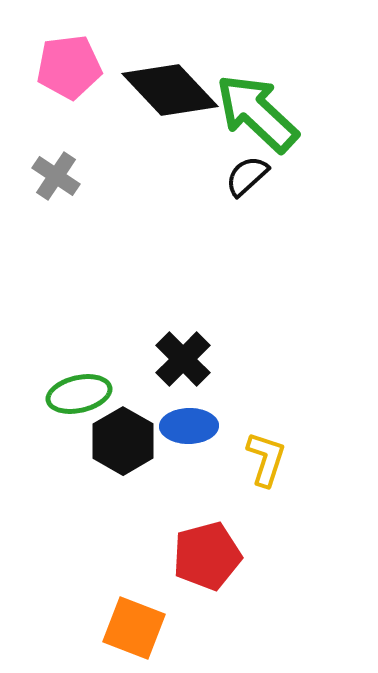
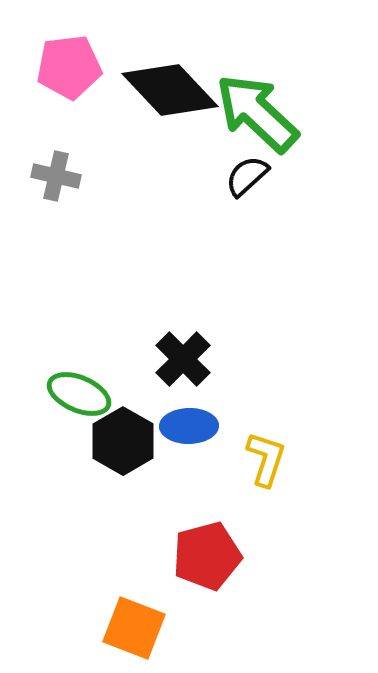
gray cross: rotated 21 degrees counterclockwise
green ellipse: rotated 36 degrees clockwise
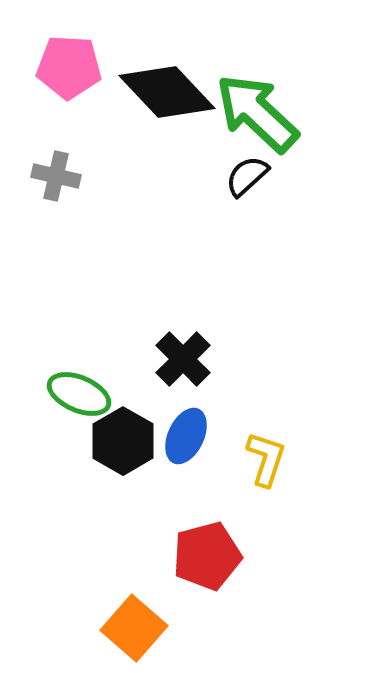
pink pentagon: rotated 10 degrees clockwise
black diamond: moved 3 px left, 2 px down
blue ellipse: moved 3 px left, 10 px down; rotated 64 degrees counterclockwise
orange square: rotated 20 degrees clockwise
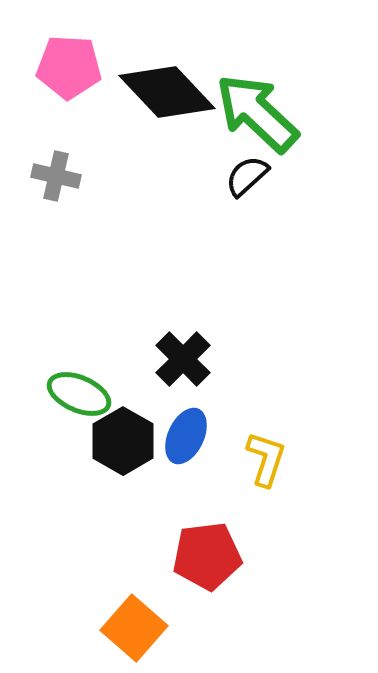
red pentagon: rotated 8 degrees clockwise
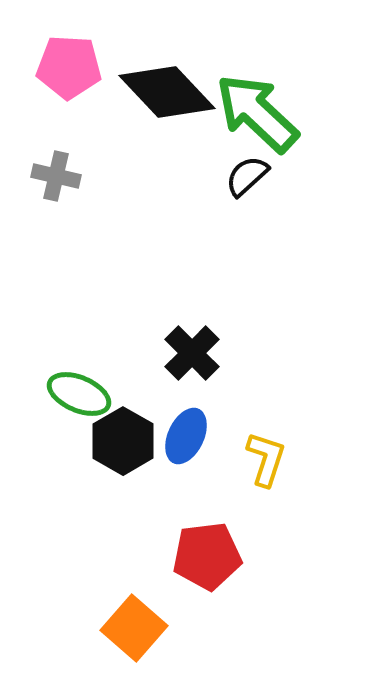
black cross: moved 9 px right, 6 px up
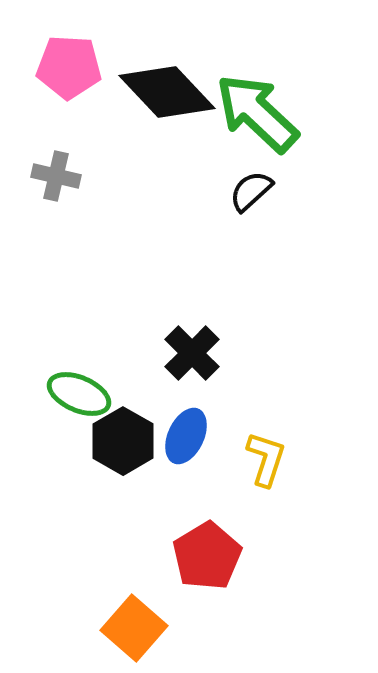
black semicircle: moved 4 px right, 15 px down
red pentagon: rotated 24 degrees counterclockwise
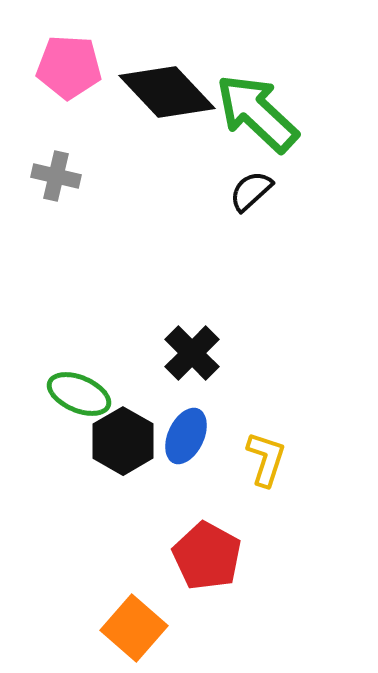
red pentagon: rotated 12 degrees counterclockwise
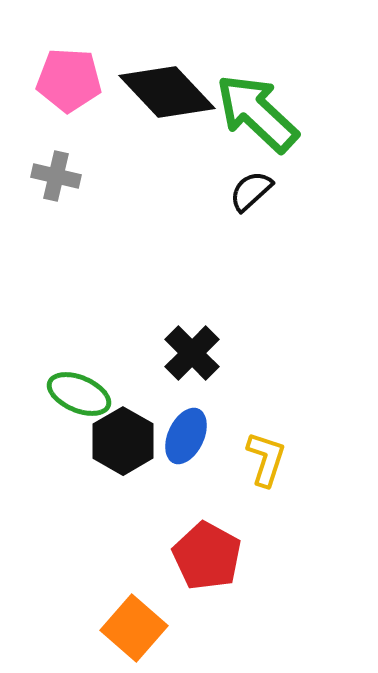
pink pentagon: moved 13 px down
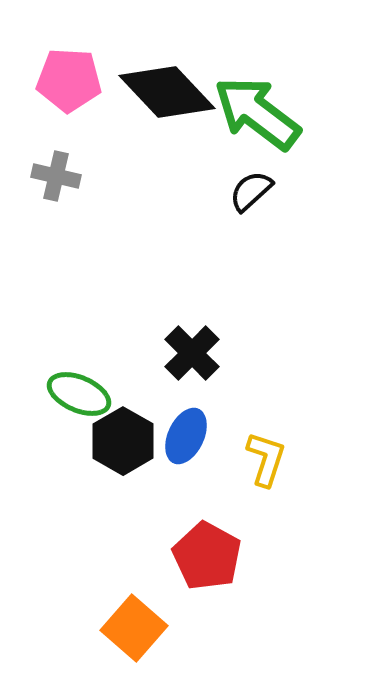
green arrow: rotated 6 degrees counterclockwise
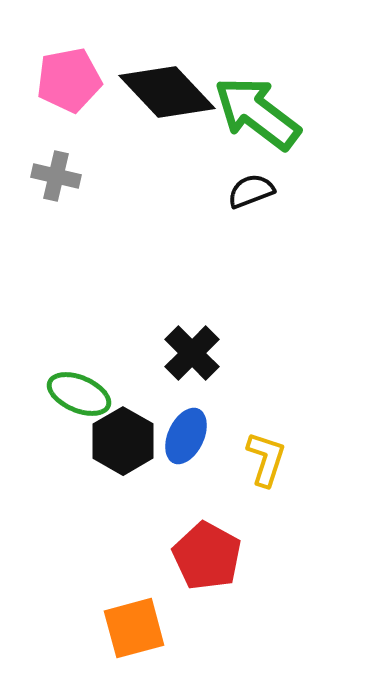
pink pentagon: rotated 14 degrees counterclockwise
black semicircle: rotated 21 degrees clockwise
orange square: rotated 34 degrees clockwise
